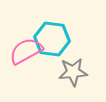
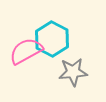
cyan hexagon: rotated 20 degrees clockwise
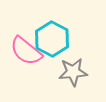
pink semicircle: rotated 112 degrees counterclockwise
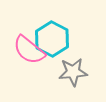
pink semicircle: moved 3 px right, 1 px up
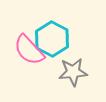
pink semicircle: rotated 8 degrees clockwise
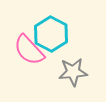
cyan hexagon: moved 1 px left, 5 px up
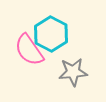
pink semicircle: rotated 8 degrees clockwise
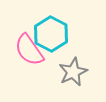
gray star: rotated 20 degrees counterclockwise
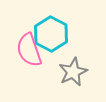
pink semicircle: rotated 16 degrees clockwise
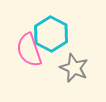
gray star: moved 1 px right, 4 px up; rotated 24 degrees counterclockwise
